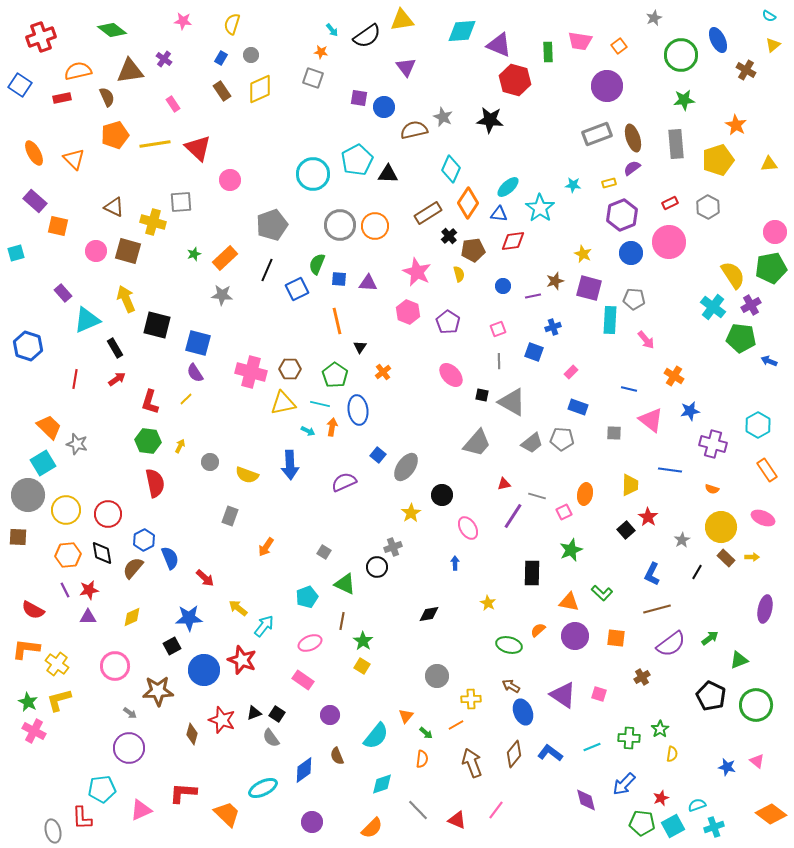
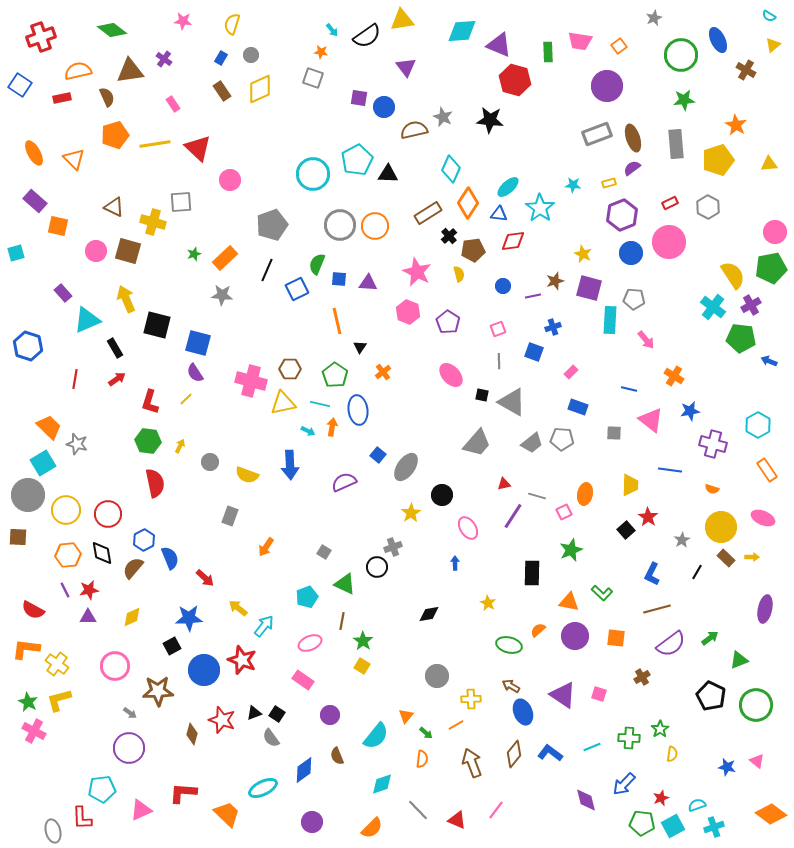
pink cross at (251, 372): moved 9 px down
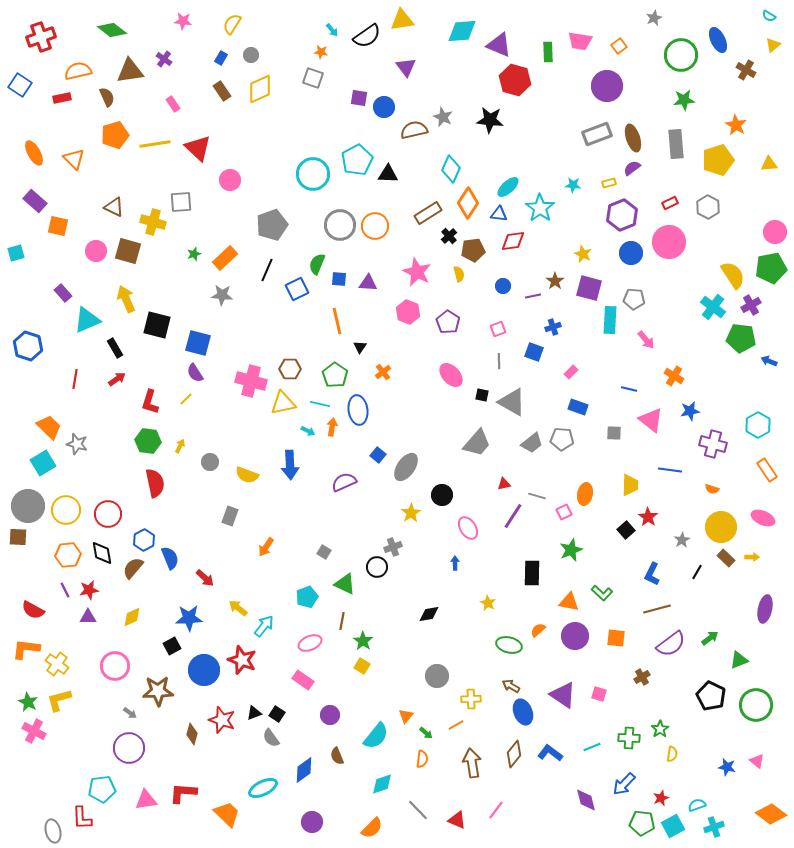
yellow semicircle at (232, 24): rotated 15 degrees clockwise
brown star at (555, 281): rotated 18 degrees counterclockwise
gray circle at (28, 495): moved 11 px down
brown arrow at (472, 763): rotated 12 degrees clockwise
pink triangle at (141, 810): moved 5 px right, 10 px up; rotated 15 degrees clockwise
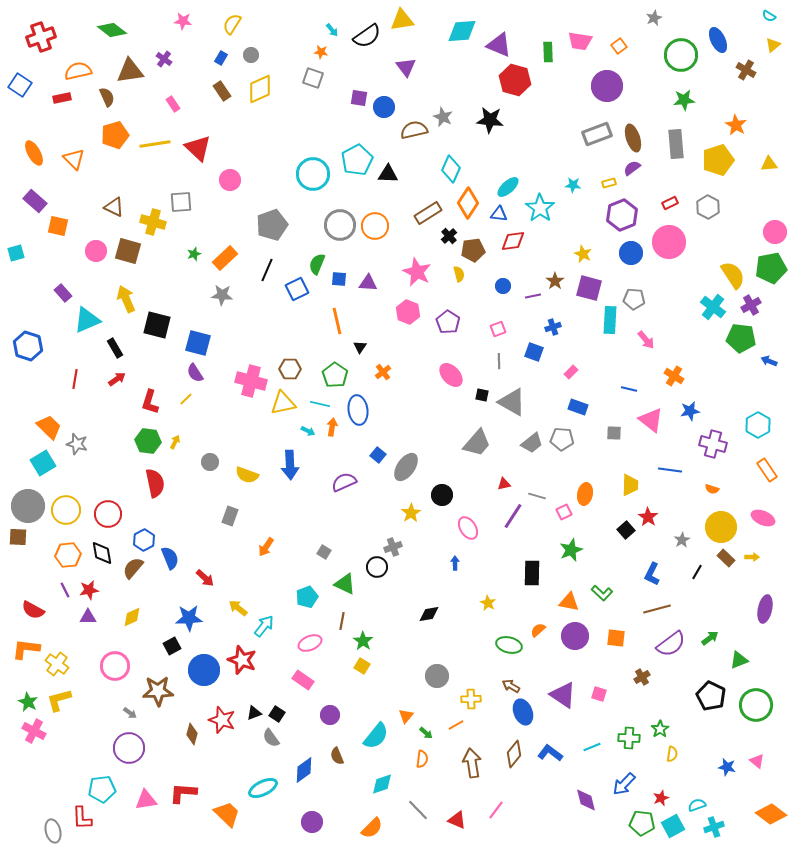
yellow arrow at (180, 446): moved 5 px left, 4 px up
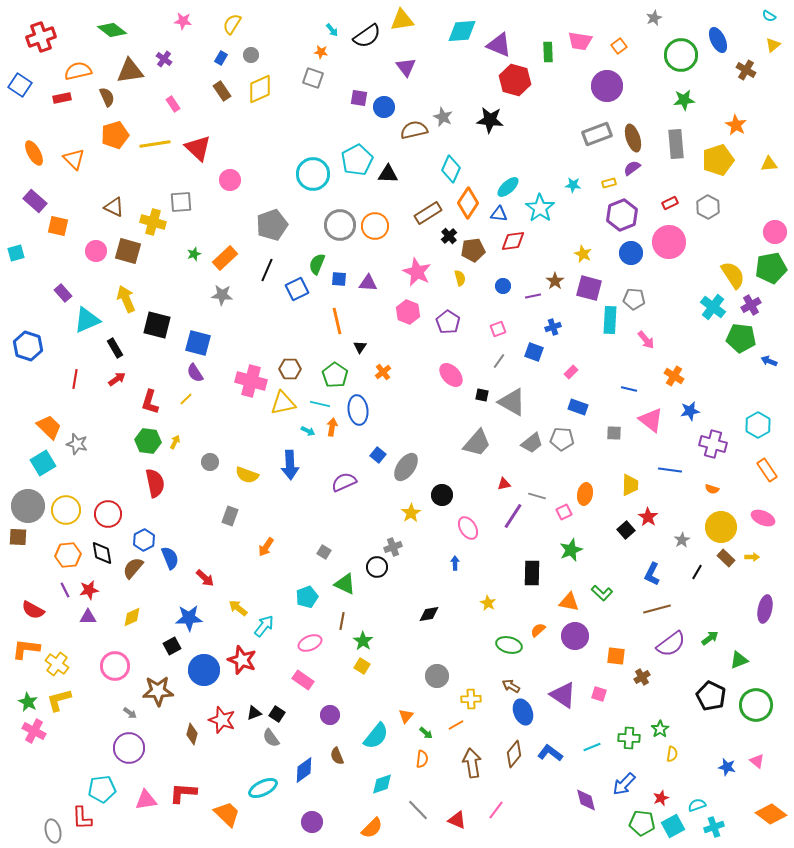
yellow semicircle at (459, 274): moved 1 px right, 4 px down
gray line at (499, 361): rotated 35 degrees clockwise
orange square at (616, 638): moved 18 px down
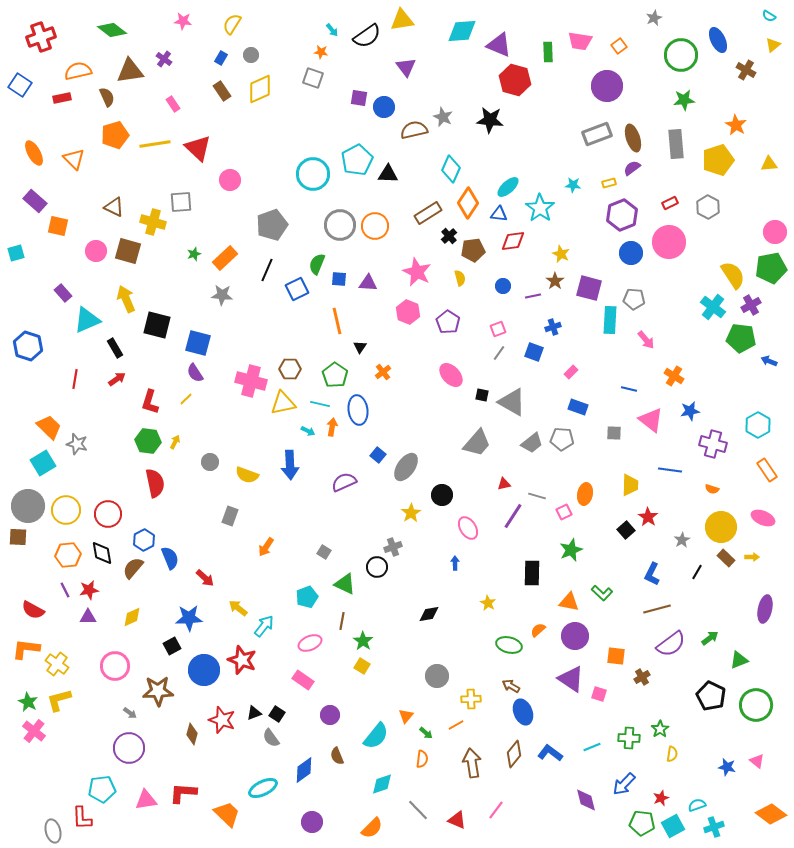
yellow star at (583, 254): moved 22 px left
gray line at (499, 361): moved 8 px up
purple triangle at (563, 695): moved 8 px right, 16 px up
pink cross at (34, 731): rotated 10 degrees clockwise
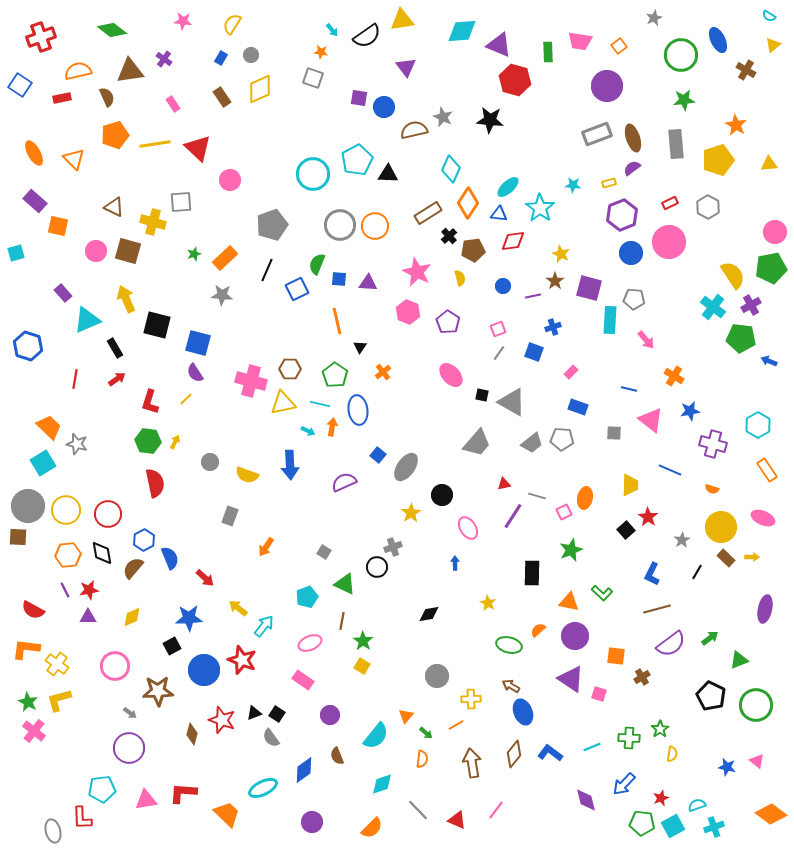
brown rectangle at (222, 91): moved 6 px down
blue line at (670, 470): rotated 15 degrees clockwise
orange ellipse at (585, 494): moved 4 px down
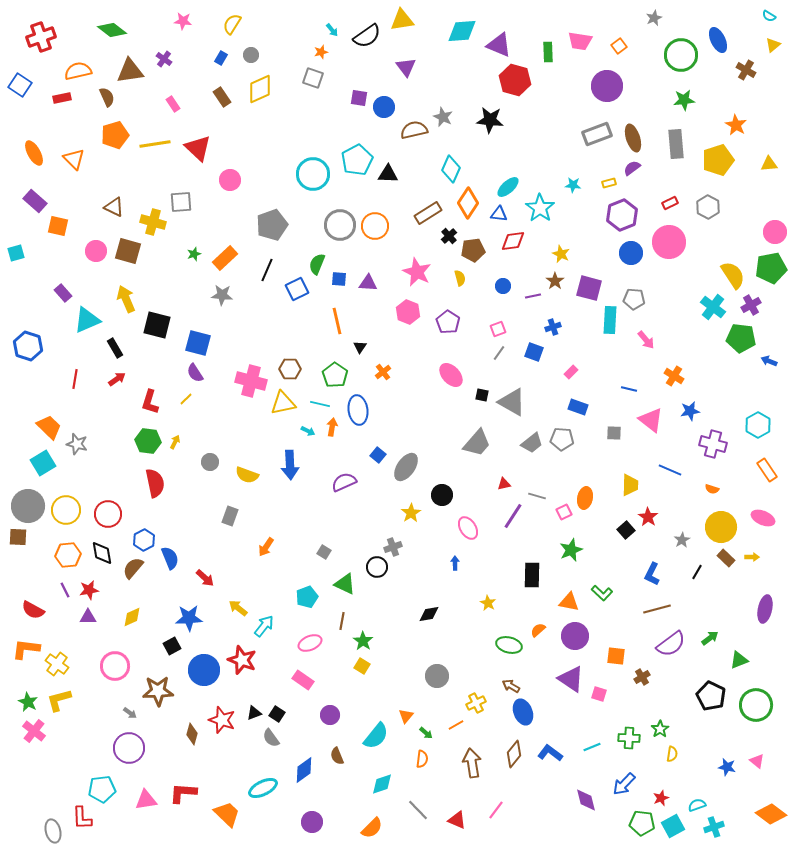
orange star at (321, 52): rotated 24 degrees counterclockwise
black rectangle at (532, 573): moved 2 px down
yellow cross at (471, 699): moved 5 px right, 4 px down; rotated 24 degrees counterclockwise
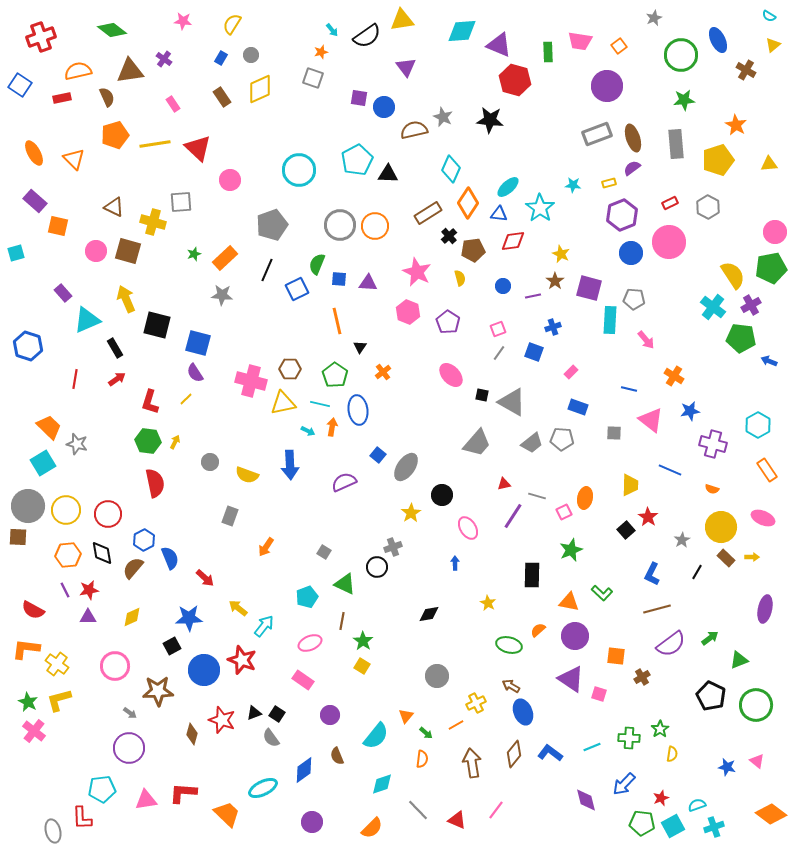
cyan circle at (313, 174): moved 14 px left, 4 px up
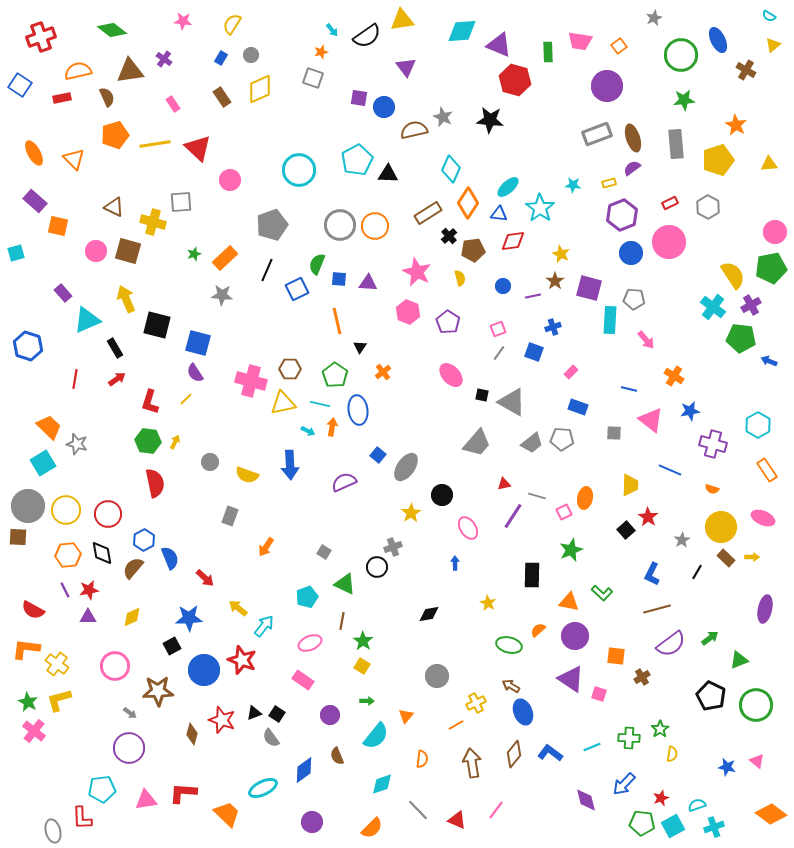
green arrow at (426, 733): moved 59 px left, 32 px up; rotated 40 degrees counterclockwise
